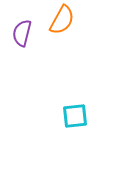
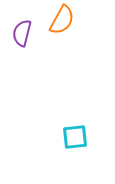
cyan square: moved 21 px down
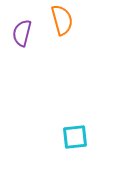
orange semicircle: rotated 44 degrees counterclockwise
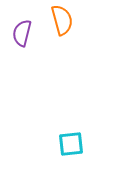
cyan square: moved 4 px left, 7 px down
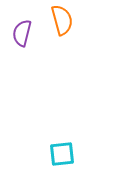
cyan square: moved 9 px left, 10 px down
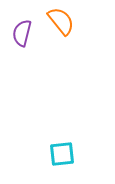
orange semicircle: moved 1 px left, 1 px down; rotated 24 degrees counterclockwise
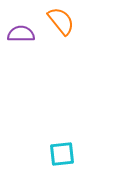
purple semicircle: moved 1 px left, 1 px down; rotated 76 degrees clockwise
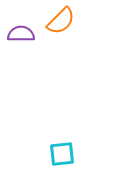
orange semicircle: rotated 84 degrees clockwise
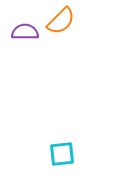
purple semicircle: moved 4 px right, 2 px up
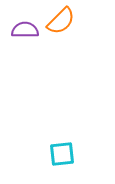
purple semicircle: moved 2 px up
